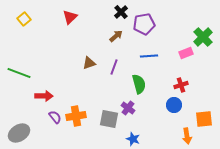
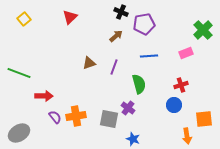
black cross: rotated 24 degrees counterclockwise
green cross: moved 7 px up
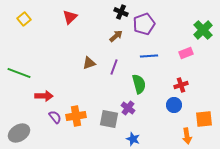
purple pentagon: rotated 10 degrees counterclockwise
